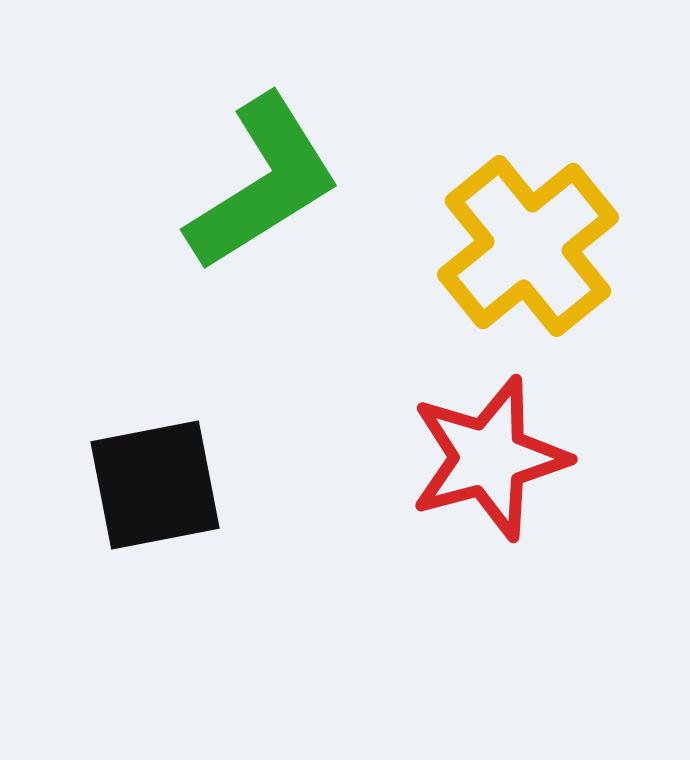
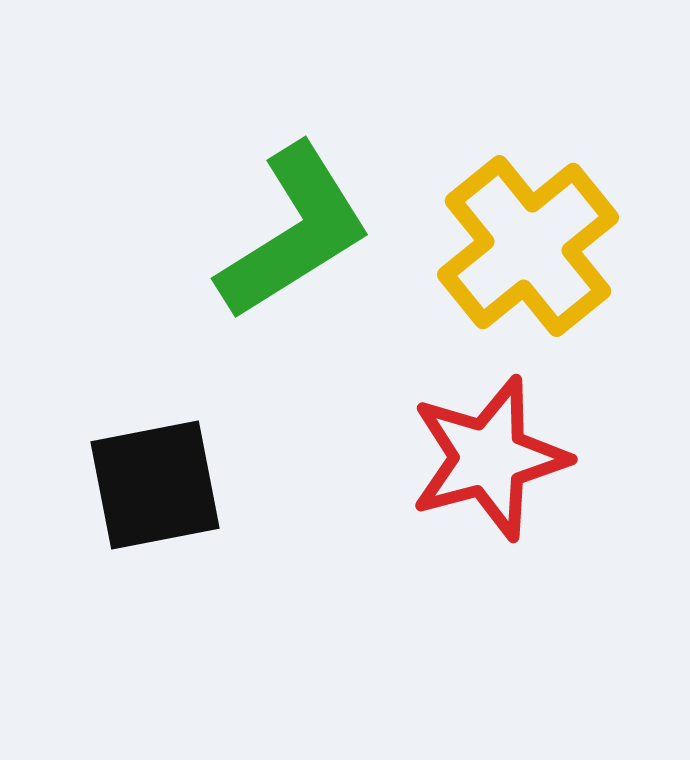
green L-shape: moved 31 px right, 49 px down
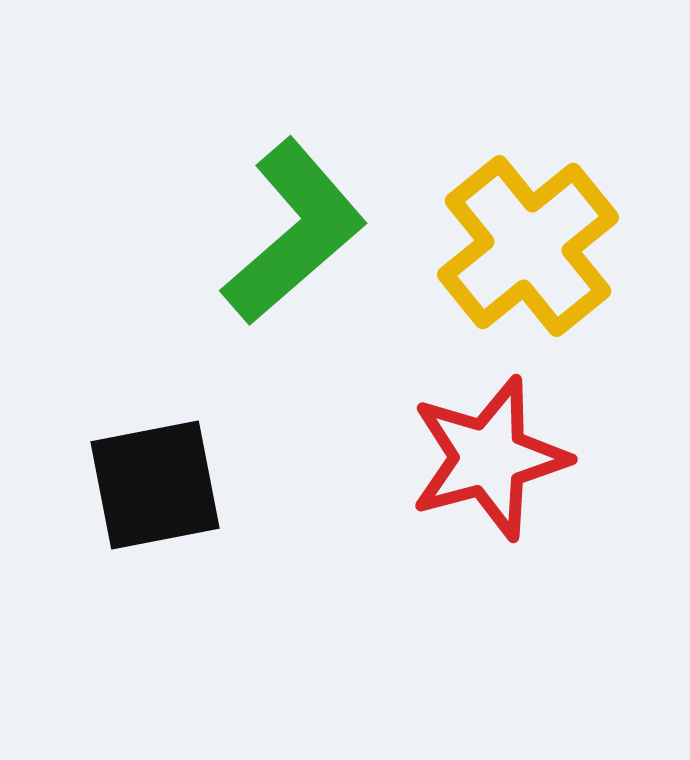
green L-shape: rotated 9 degrees counterclockwise
